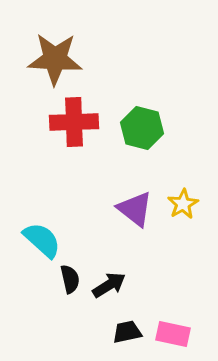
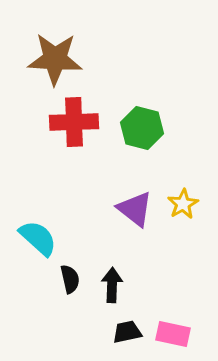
cyan semicircle: moved 4 px left, 2 px up
black arrow: moved 3 px right; rotated 56 degrees counterclockwise
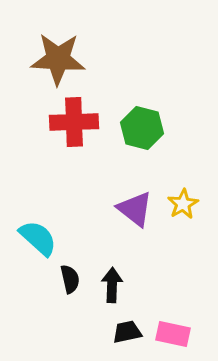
brown star: moved 3 px right
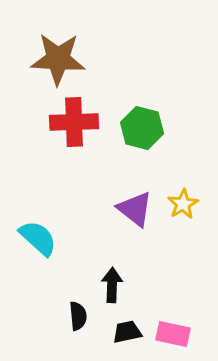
black semicircle: moved 8 px right, 37 px down; rotated 8 degrees clockwise
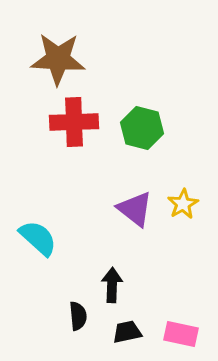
pink rectangle: moved 8 px right
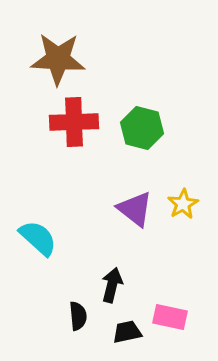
black arrow: rotated 12 degrees clockwise
pink rectangle: moved 11 px left, 17 px up
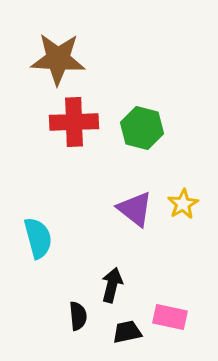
cyan semicircle: rotated 33 degrees clockwise
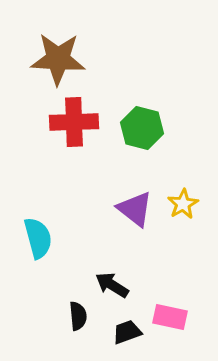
black arrow: rotated 72 degrees counterclockwise
black trapezoid: rotated 8 degrees counterclockwise
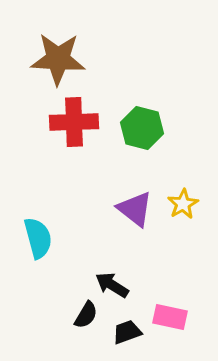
black semicircle: moved 8 px right, 1 px up; rotated 36 degrees clockwise
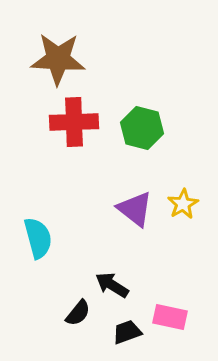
black semicircle: moved 8 px left, 2 px up; rotated 8 degrees clockwise
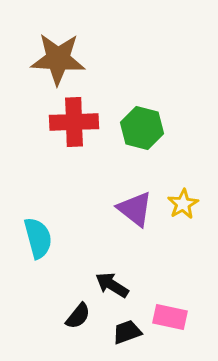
black semicircle: moved 3 px down
